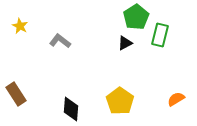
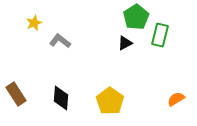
yellow star: moved 14 px right, 3 px up; rotated 21 degrees clockwise
yellow pentagon: moved 10 px left
black diamond: moved 10 px left, 11 px up
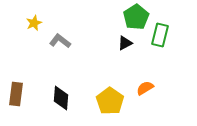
brown rectangle: rotated 40 degrees clockwise
orange semicircle: moved 31 px left, 11 px up
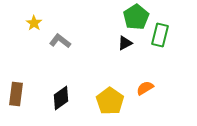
yellow star: rotated 14 degrees counterclockwise
black diamond: rotated 50 degrees clockwise
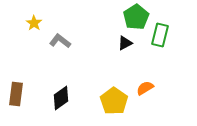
yellow pentagon: moved 4 px right
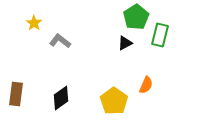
orange semicircle: moved 1 px right, 3 px up; rotated 144 degrees clockwise
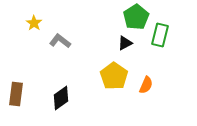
yellow pentagon: moved 25 px up
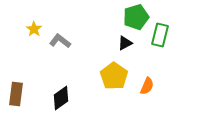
green pentagon: rotated 15 degrees clockwise
yellow star: moved 6 px down
orange semicircle: moved 1 px right, 1 px down
